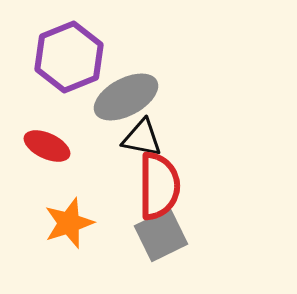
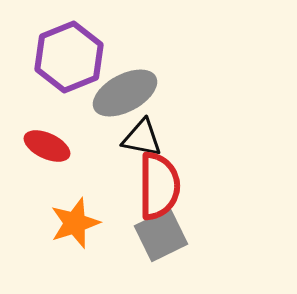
gray ellipse: moved 1 px left, 4 px up
orange star: moved 6 px right
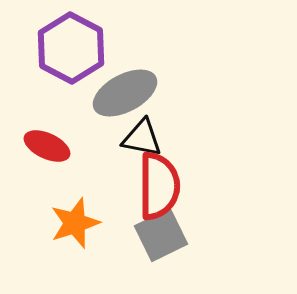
purple hexagon: moved 2 px right, 9 px up; rotated 10 degrees counterclockwise
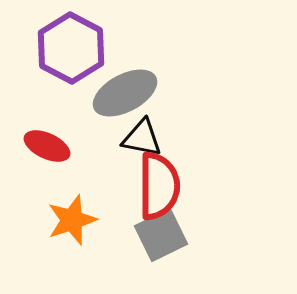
orange star: moved 3 px left, 3 px up
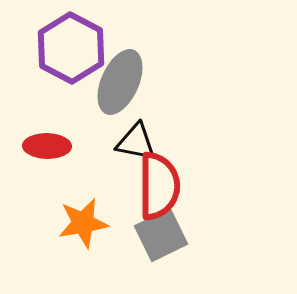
gray ellipse: moved 5 px left, 11 px up; rotated 38 degrees counterclockwise
black triangle: moved 6 px left, 4 px down
red ellipse: rotated 24 degrees counterclockwise
orange star: moved 11 px right, 3 px down; rotated 9 degrees clockwise
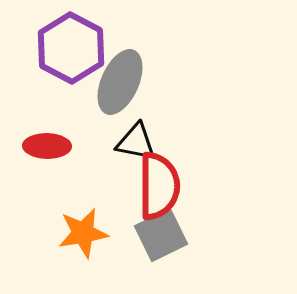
orange star: moved 10 px down
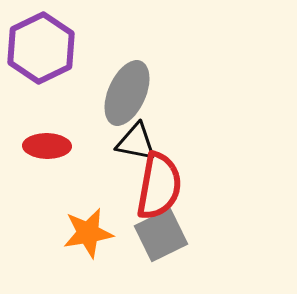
purple hexagon: moved 30 px left; rotated 6 degrees clockwise
gray ellipse: moved 7 px right, 11 px down
red semicircle: rotated 10 degrees clockwise
orange star: moved 5 px right
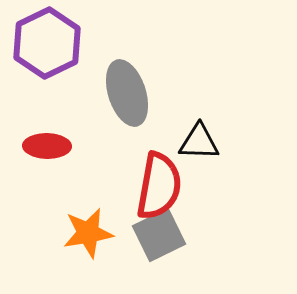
purple hexagon: moved 6 px right, 5 px up
gray ellipse: rotated 42 degrees counterclockwise
black triangle: moved 63 px right; rotated 9 degrees counterclockwise
gray square: moved 2 px left
